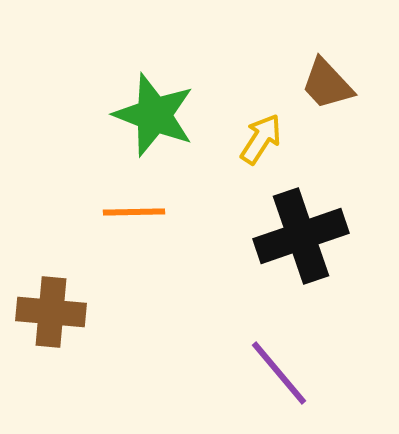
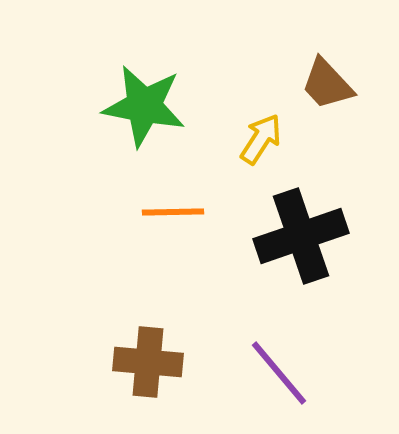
green star: moved 10 px left, 9 px up; rotated 10 degrees counterclockwise
orange line: moved 39 px right
brown cross: moved 97 px right, 50 px down
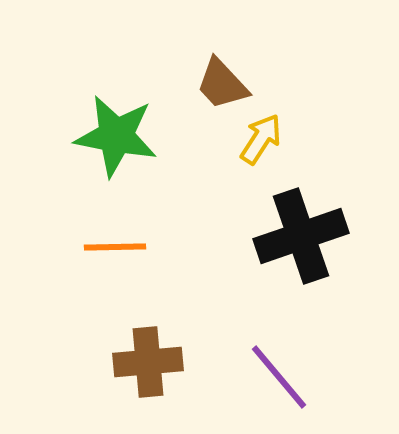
brown trapezoid: moved 105 px left
green star: moved 28 px left, 30 px down
orange line: moved 58 px left, 35 px down
brown cross: rotated 10 degrees counterclockwise
purple line: moved 4 px down
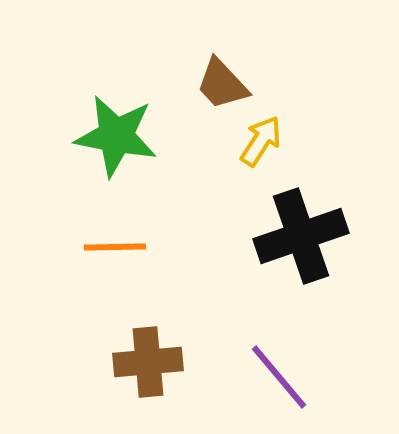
yellow arrow: moved 2 px down
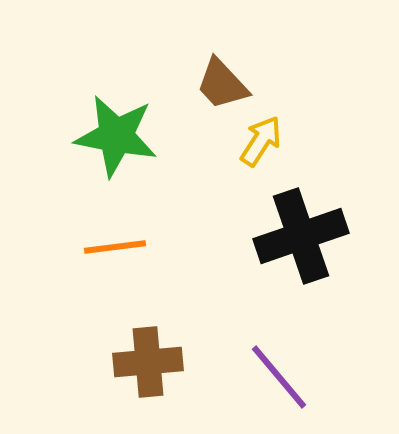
orange line: rotated 6 degrees counterclockwise
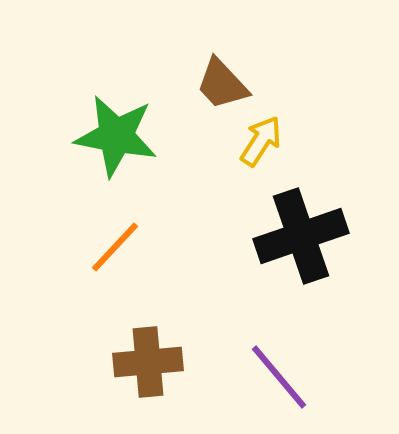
orange line: rotated 40 degrees counterclockwise
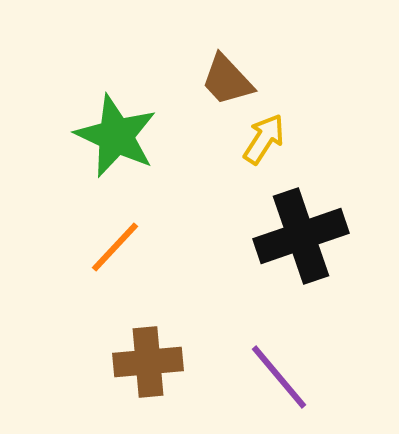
brown trapezoid: moved 5 px right, 4 px up
green star: rotated 14 degrees clockwise
yellow arrow: moved 3 px right, 2 px up
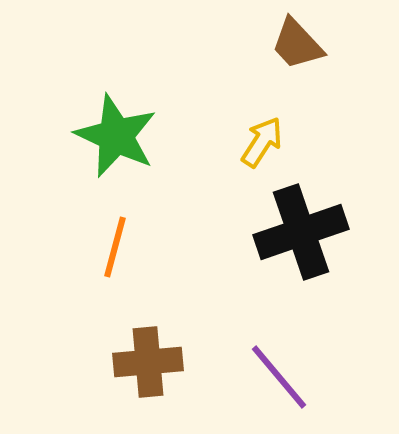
brown trapezoid: moved 70 px right, 36 px up
yellow arrow: moved 2 px left, 3 px down
black cross: moved 4 px up
orange line: rotated 28 degrees counterclockwise
